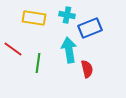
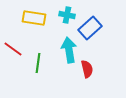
blue rectangle: rotated 20 degrees counterclockwise
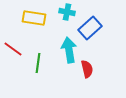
cyan cross: moved 3 px up
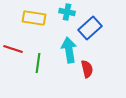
red line: rotated 18 degrees counterclockwise
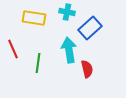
red line: rotated 48 degrees clockwise
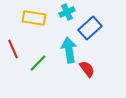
cyan cross: rotated 35 degrees counterclockwise
green line: rotated 36 degrees clockwise
red semicircle: rotated 24 degrees counterclockwise
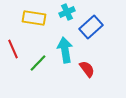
blue rectangle: moved 1 px right, 1 px up
cyan arrow: moved 4 px left
